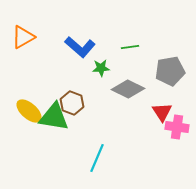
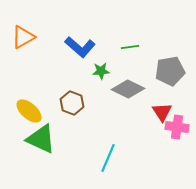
green star: moved 3 px down
green triangle: moved 13 px left, 22 px down; rotated 16 degrees clockwise
cyan line: moved 11 px right
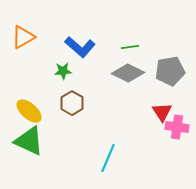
green star: moved 38 px left
gray diamond: moved 16 px up
brown hexagon: rotated 10 degrees clockwise
green triangle: moved 12 px left, 2 px down
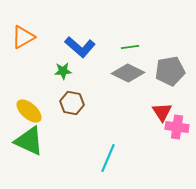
brown hexagon: rotated 20 degrees counterclockwise
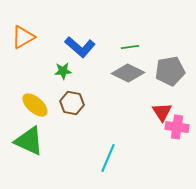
yellow ellipse: moved 6 px right, 6 px up
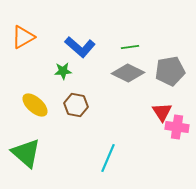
brown hexagon: moved 4 px right, 2 px down
green triangle: moved 3 px left, 12 px down; rotated 16 degrees clockwise
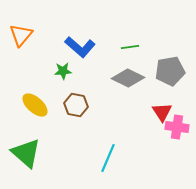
orange triangle: moved 2 px left, 2 px up; rotated 20 degrees counterclockwise
gray diamond: moved 5 px down
